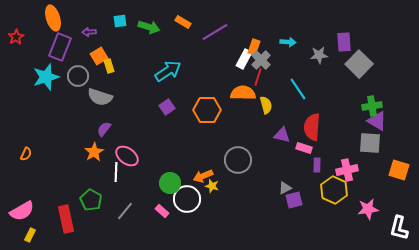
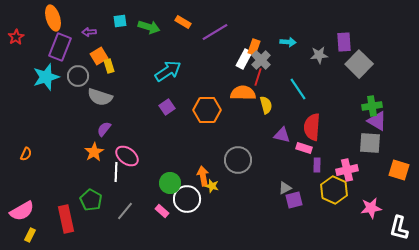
orange arrow at (203, 176): rotated 102 degrees clockwise
pink star at (368, 209): moved 3 px right, 1 px up
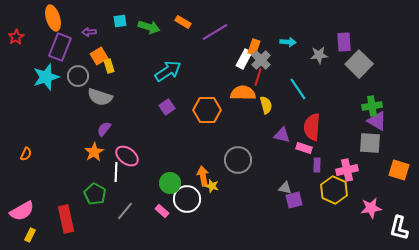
gray triangle at (285, 188): rotated 40 degrees clockwise
green pentagon at (91, 200): moved 4 px right, 6 px up
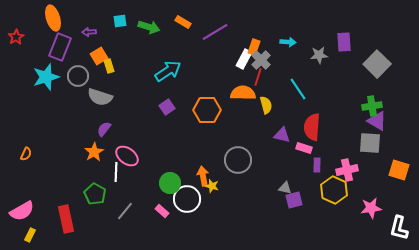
gray square at (359, 64): moved 18 px right
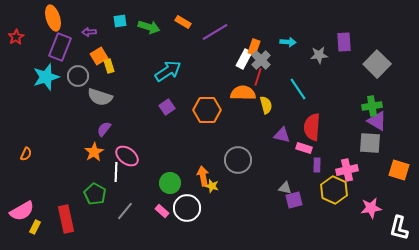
white circle at (187, 199): moved 9 px down
yellow rectangle at (30, 235): moved 5 px right, 8 px up
